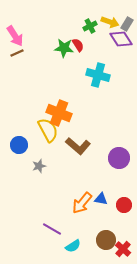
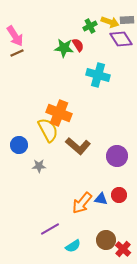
gray rectangle: moved 4 px up; rotated 56 degrees clockwise
purple circle: moved 2 px left, 2 px up
gray star: rotated 16 degrees clockwise
red circle: moved 5 px left, 10 px up
purple line: moved 2 px left; rotated 60 degrees counterclockwise
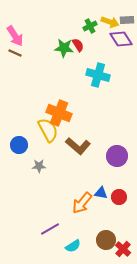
brown line: moved 2 px left; rotated 48 degrees clockwise
red circle: moved 2 px down
blue triangle: moved 6 px up
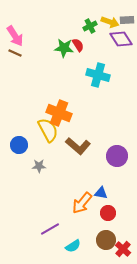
red circle: moved 11 px left, 16 px down
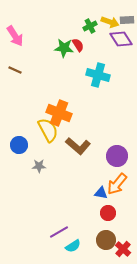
brown line: moved 17 px down
orange arrow: moved 35 px right, 19 px up
purple line: moved 9 px right, 3 px down
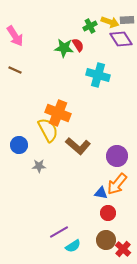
orange cross: moved 1 px left
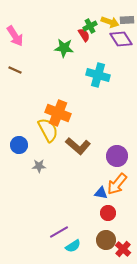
red semicircle: moved 6 px right, 10 px up
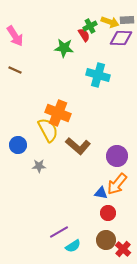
purple diamond: moved 1 px up; rotated 55 degrees counterclockwise
blue circle: moved 1 px left
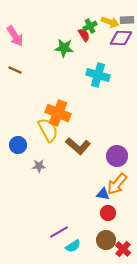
blue triangle: moved 2 px right, 1 px down
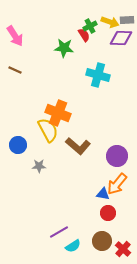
brown circle: moved 4 px left, 1 px down
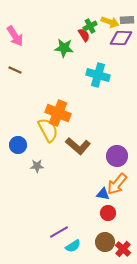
gray star: moved 2 px left
brown circle: moved 3 px right, 1 px down
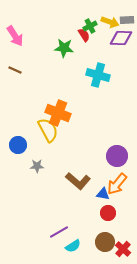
brown L-shape: moved 35 px down
